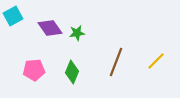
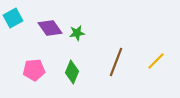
cyan square: moved 2 px down
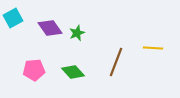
green star: rotated 14 degrees counterclockwise
yellow line: moved 3 px left, 13 px up; rotated 48 degrees clockwise
green diamond: moved 1 px right; rotated 65 degrees counterclockwise
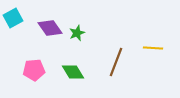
green diamond: rotated 10 degrees clockwise
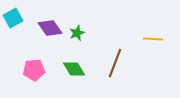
yellow line: moved 9 px up
brown line: moved 1 px left, 1 px down
green diamond: moved 1 px right, 3 px up
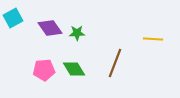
green star: rotated 21 degrees clockwise
pink pentagon: moved 10 px right
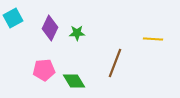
purple diamond: rotated 60 degrees clockwise
green diamond: moved 12 px down
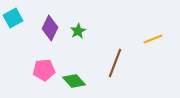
green star: moved 1 px right, 2 px up; rotated 28 degrees counterclockwise
yellow line: rotated 24 degrees counterclockwise
green diamond: rotated 10 degrees counterclockwise
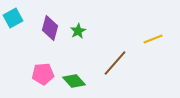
purple diamond: rotated 10 degrees counterclockwise
brown line: rotated 20 degrees clockwise
pink pentagon: moved 1 px left, 4 px down
